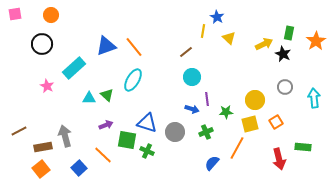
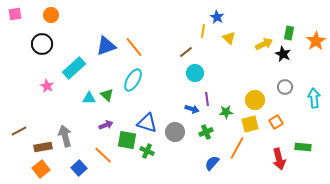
cyan circle at (192, 77): moved 3 px right, 4 px up
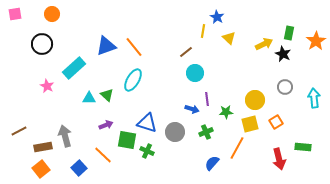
orange circle at (51, 15): moved 1 px right, 1 px up
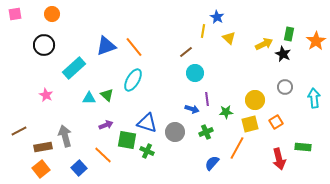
green rectangle at (289, 33): moved 1 px down
black circle at (42, 44): moved 2 px right, 1 px down
pink star at (47, 86): moved 1 px left, 9 px down
